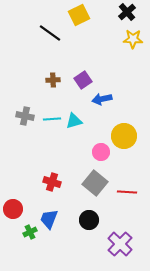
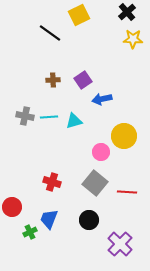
cyan line: moved 3 px left, 2 px up
red circle: moved 1 px left, 2 px up
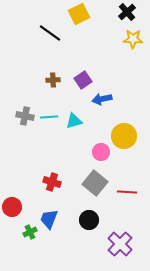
yellow square: moved 1 px up
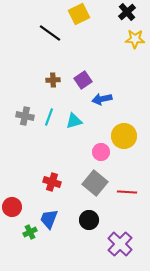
yellow star: moved 2 px right
cyan line: rotated 66 degrees counterclockwise
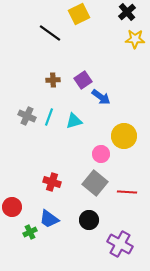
blue arrow: moved 1 px left, 2 px up; rotated 132 degrees counterclockwise
gray cross: moved 2 px right; rotated 12 degrees clockwise
pink circle: moved 2 px down
blue trapezoid: rotated 75 degrees counterclockwise
purple cross: rotated 15 degrees counterclockwise
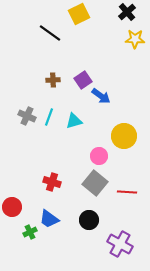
blue arrow: moved 1 px up
pink circle: moved 2 px left, 2 px down
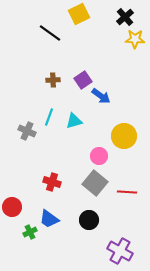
black cross: moved 2 px left, 5 px down
gray cross: moved 15 px down
purple cross: moved 7 px down
